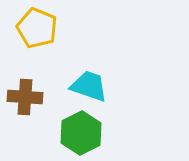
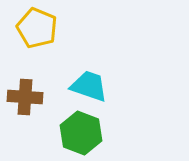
green hexagon: rotated 12 degrees counterclockwise
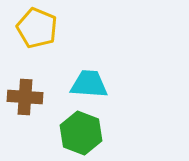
cyan trapezoid: moved 2 px up; rotated 15 degrees counterclockwise
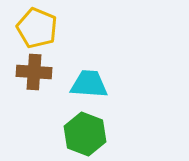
brown cross: moved 9 px right, 25 px up
green hexagon: moved 4 px right, 1 px down
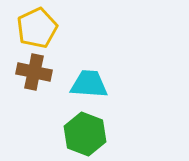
yellow pentagon: rotated 24 degrees clockwise
brown cross: rotated 8 degrees clockwise
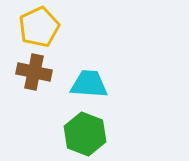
yellow pentagon: moved 2 px right, 1 px up
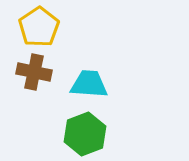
yellow pentagon: rotated 9 degrees counterclockwise
green hexagon: rotated 18 degrees clockwise
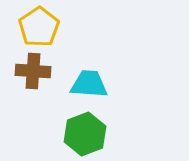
brown cross: moved 1 px left, 1 px up; rotated 8 degrees counterclockwise
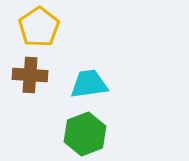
brown cross: moved 3 px left, 4 px down
cyan trapezoid: rotated 12 degrees counterclockwise
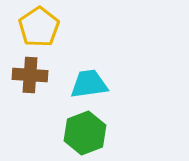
green hexagon: moved 1 px up
